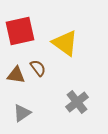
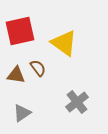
yellow triangle: moved 1 px left
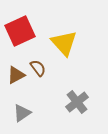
red square: rotated 12 degrees counterclockwise
yellow triangle: rotated 12 degrees clockwise
brown triangle: rotated 36 degrees counterclockwise
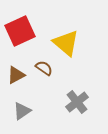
yellow triangle: moved 2 px right; rotated 8 degrees counterclockwise
brown semicircle: moved 6 px right; rotated 18 degrees counterclockwise
gray triangle: moved 2 px up
